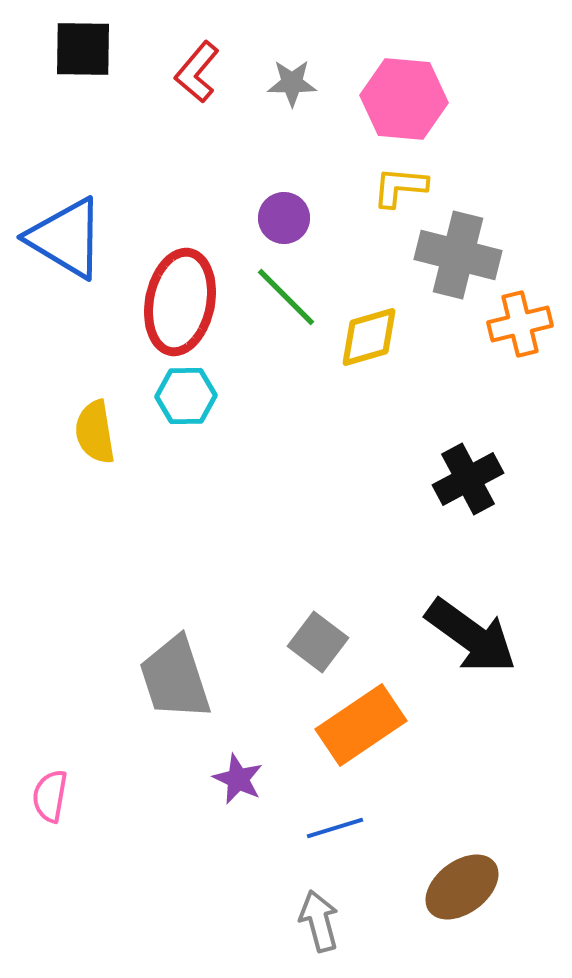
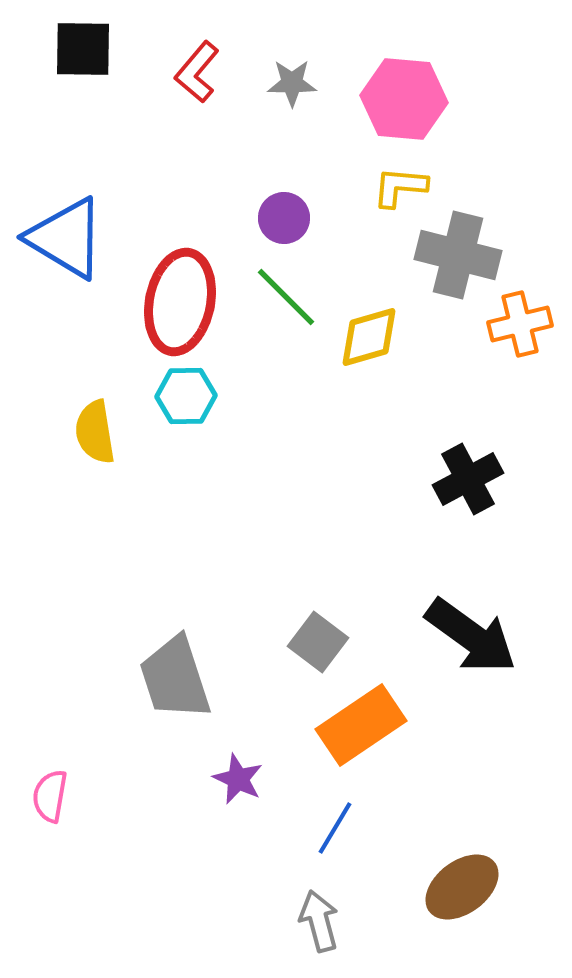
blue line: rotated 42 degrees counterclockwise
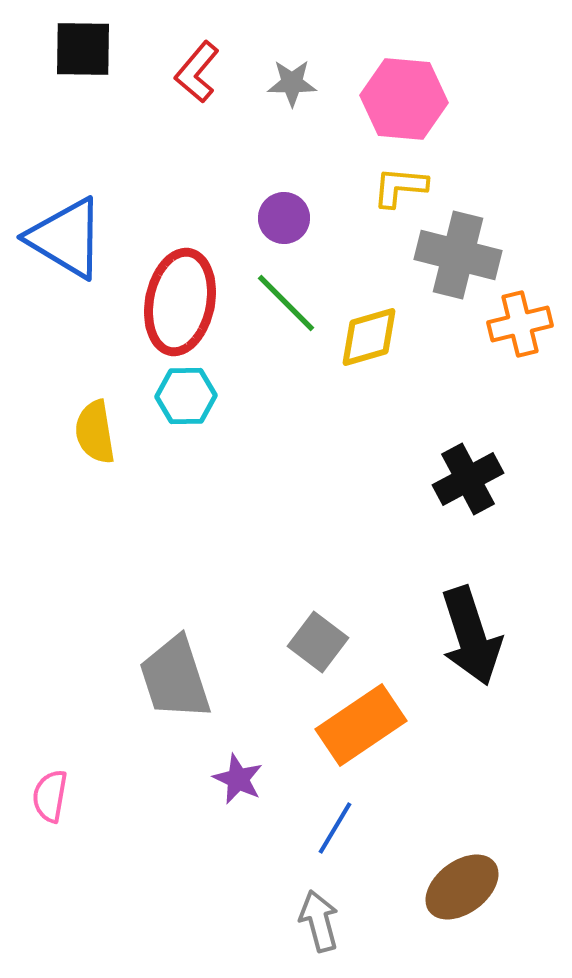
green line: moved 6 px down
black arrow: rotated 36 degrees clockwise
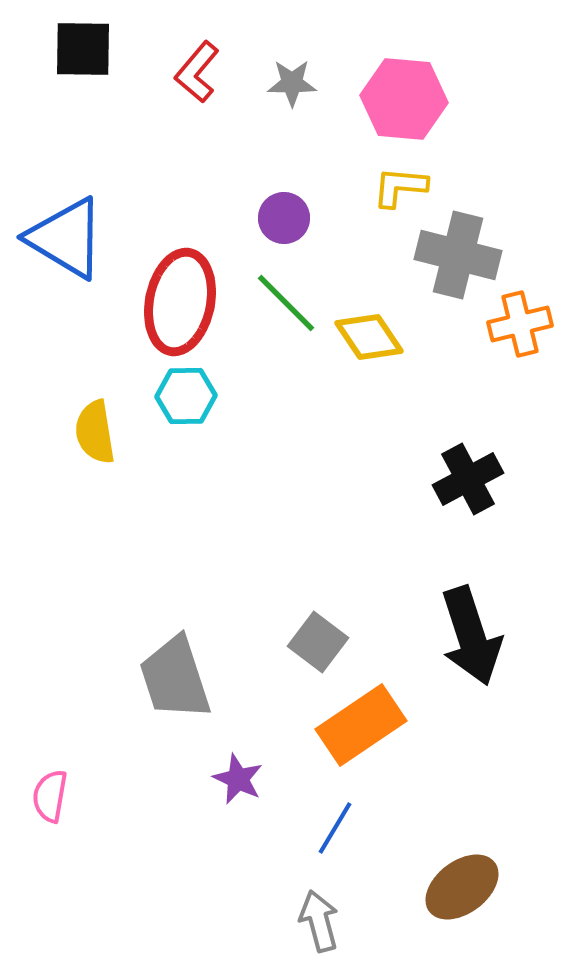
yellow diamond: rotated 72 degrees clockwise
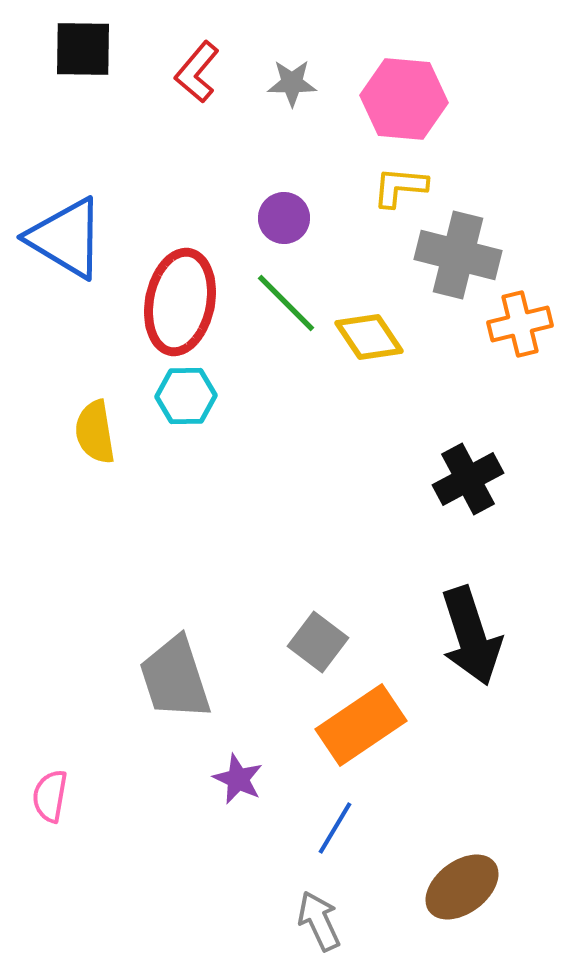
gray arrow: rotated 10 degrees counterclockwise
